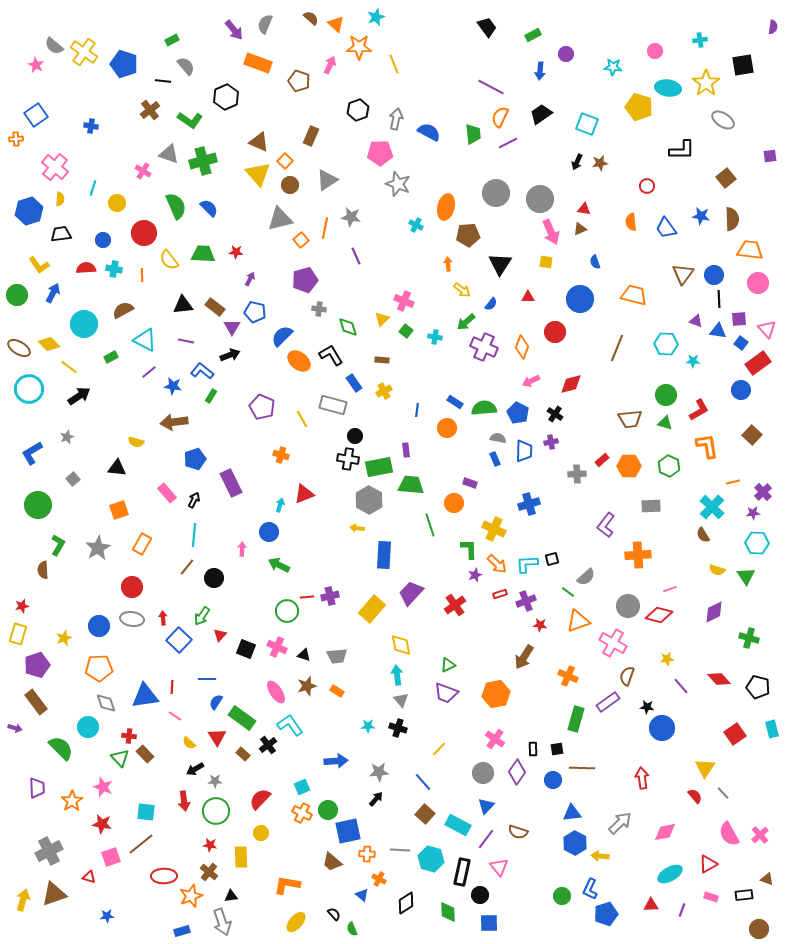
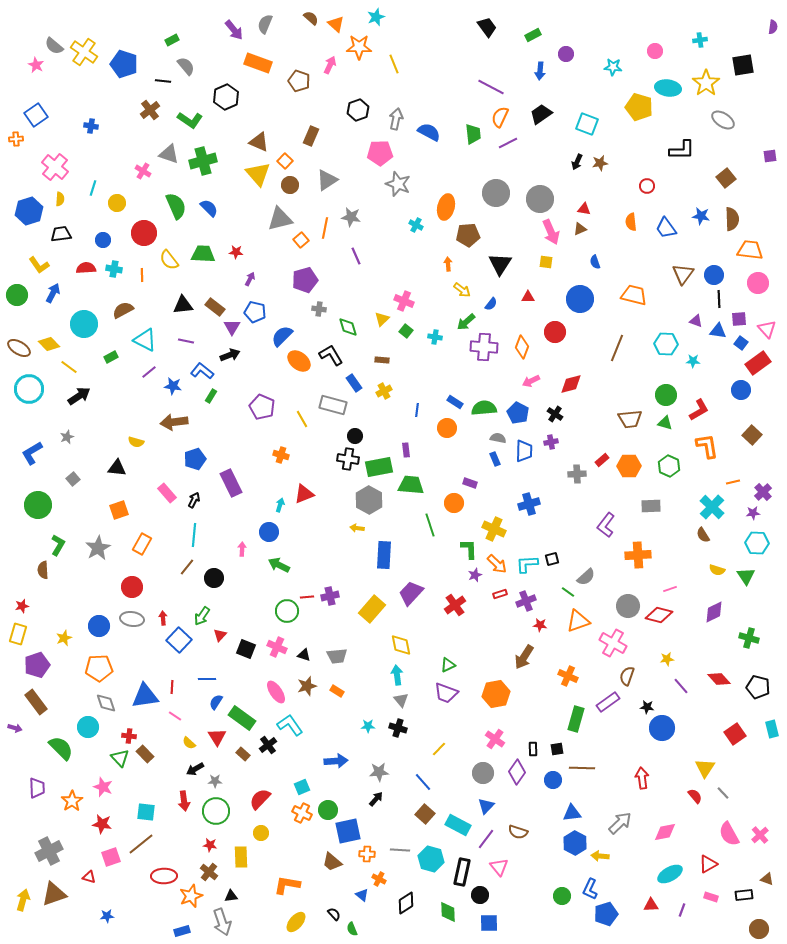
purple cross at (484, 347): rotated 20 degrees counterclockwise
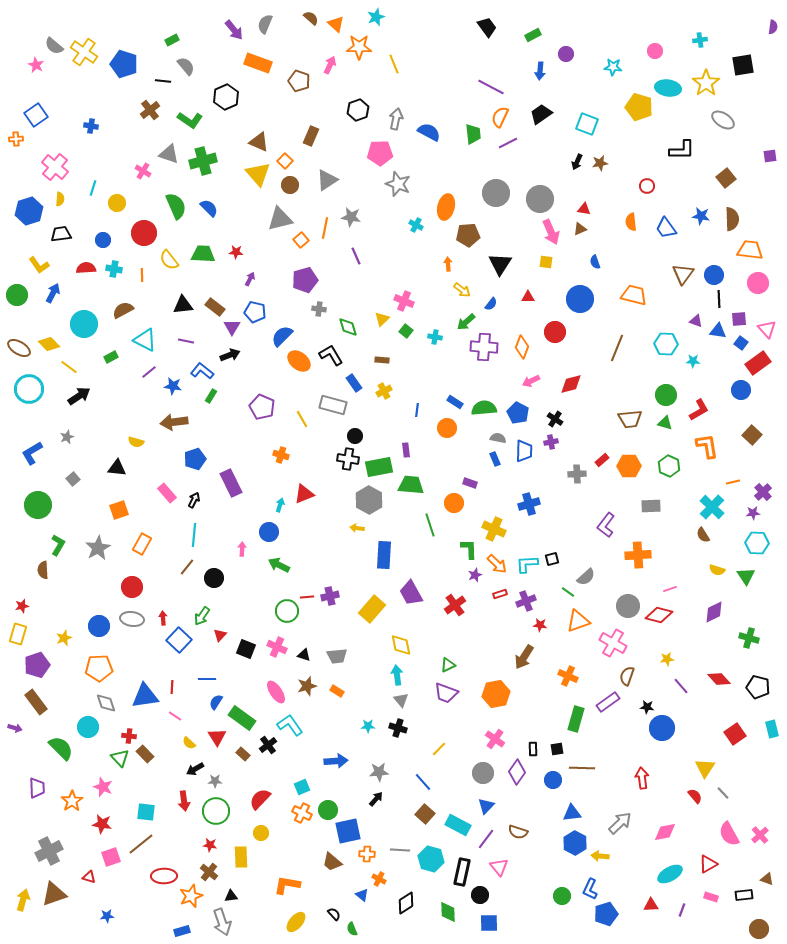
black cross at (555, 414): moved 5 px down
purple trapezoid at (411, 593): rotated 72 degrees counterclockwise
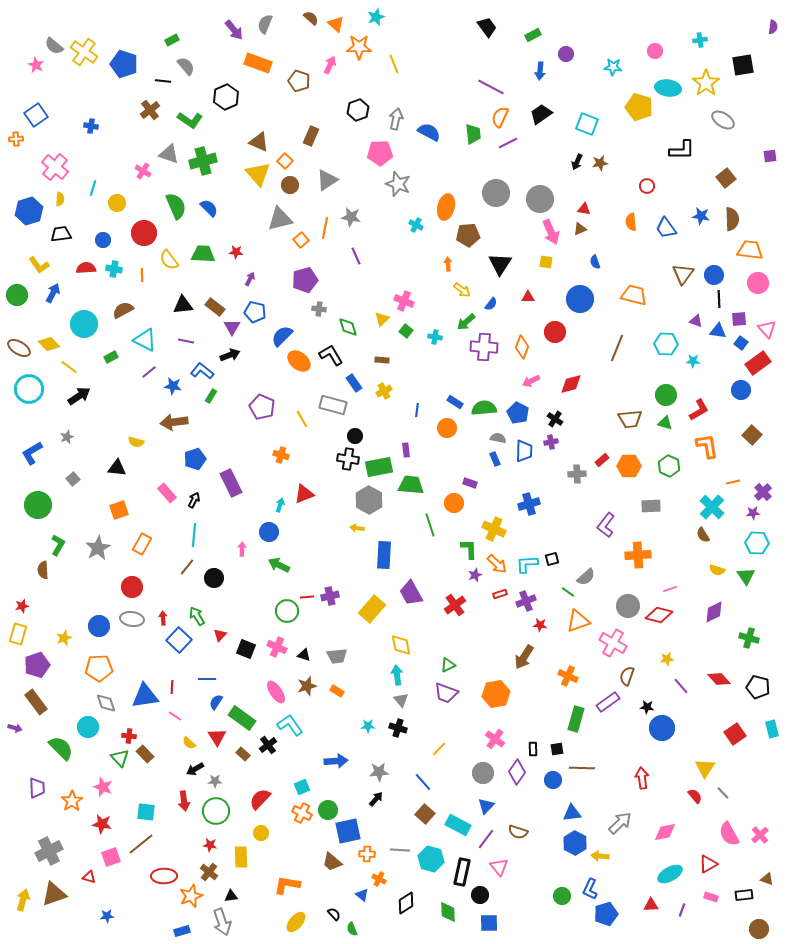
green arrow at (202, 616): moved 5 px left; rotated 114 degrees clockwise
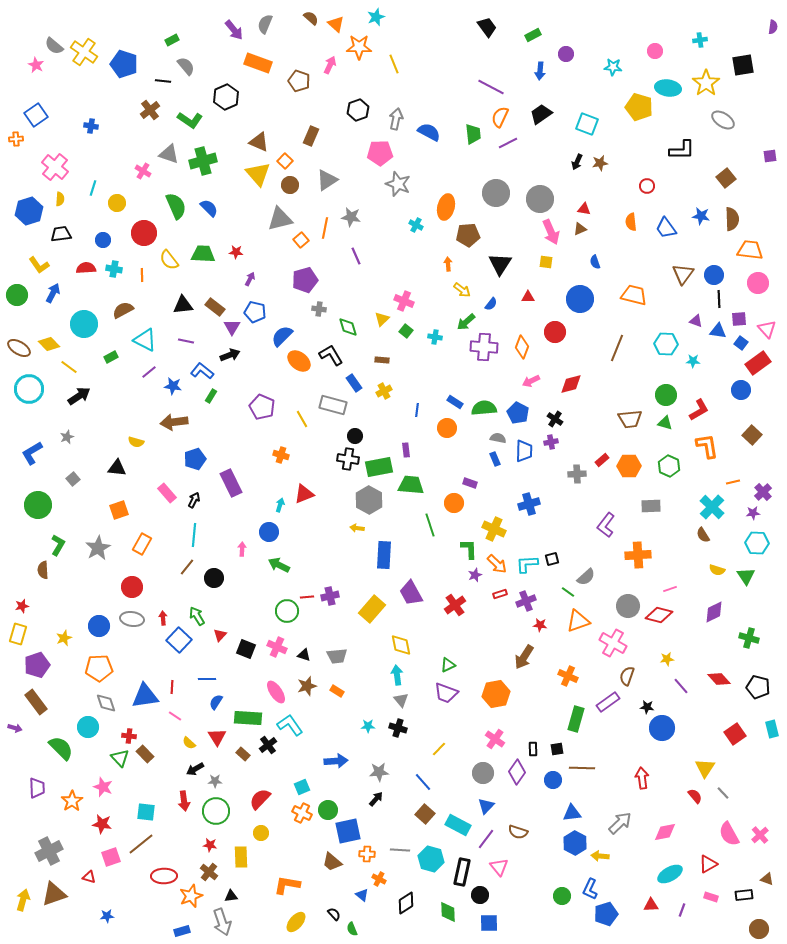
green rectangle at (242, 718): moved 6 px right; rotated 32 degrees counterclockwise
